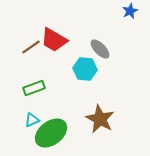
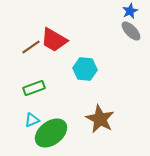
gray ellipse: moved 31 px right, 18 px up
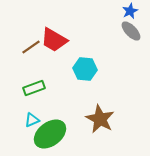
green ellipse: moved 1 px left, 1 px down
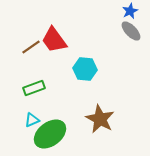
red trapezoid: rotated 24 degrees clockwise
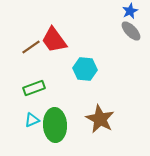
green ellipse: moved 5 px right, 9 px up; rotated 56 degrees counterclockwise
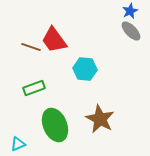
brown line: rotated 54 degrees clockwise
cyan triangle: moved 14 px left, 24 px down
green ellipse: rotated 20 degrees counterclockwise
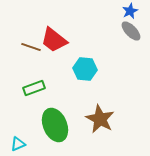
red trapezoid: rotated 16 degrees counterclockwise
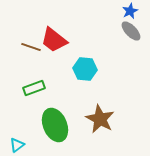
cyan triangle: moved 1 px left, 1 px down; rotated 14 degrees counterclockwise
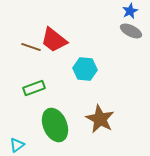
gray ellipse: rotated 20 degrees counterclockwise
